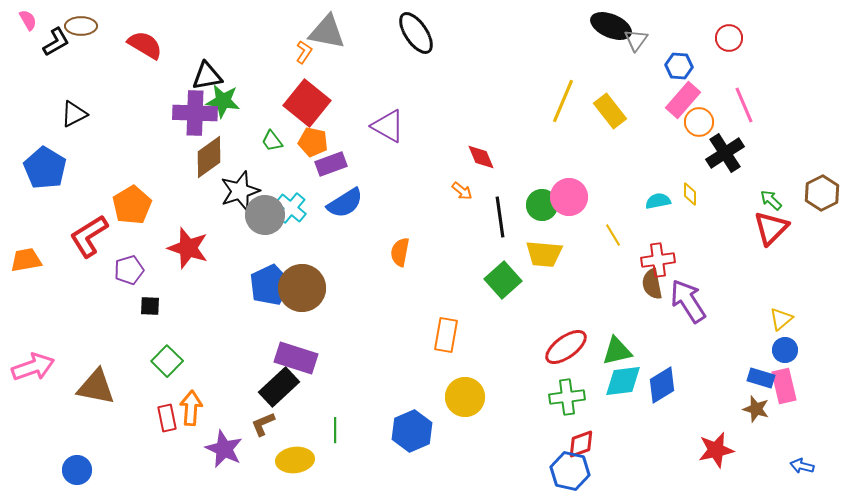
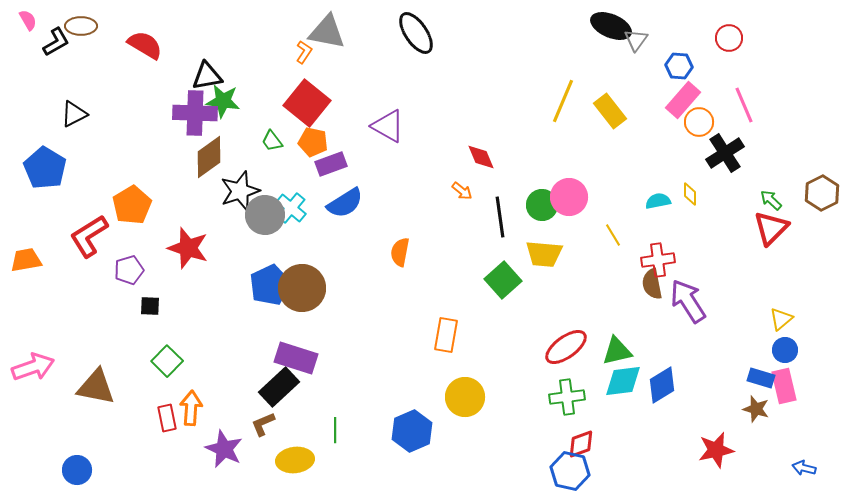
blue arrow at (802, 466): moved 2 px right, 2 px down
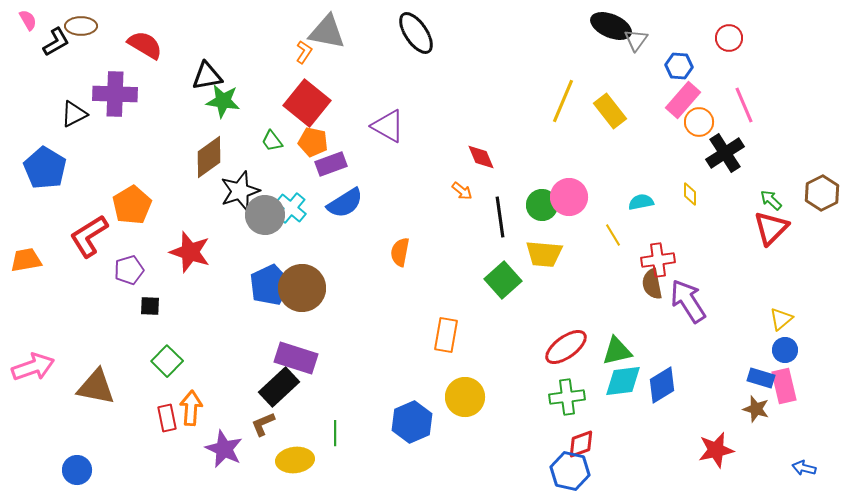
purple cross at (195, 113): moved 80 px left, 19 px up
cyan semicircle at (658, 201): moved 17 px left, 1 px down
red star at (188, 248): moved 2 px right, 4 px down
green line at (335, 430): moved 3 px down
blue hexagon at (412, 431): moved 9 px up
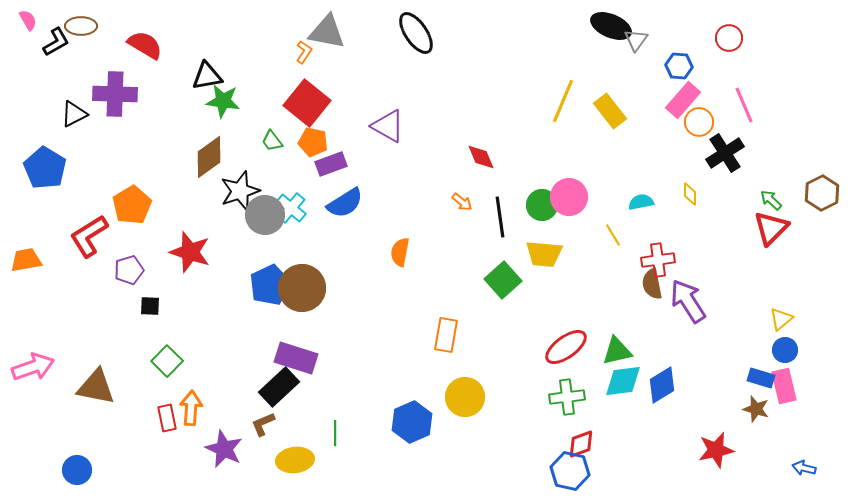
orange arrow at (462, 191): moved 11 px down
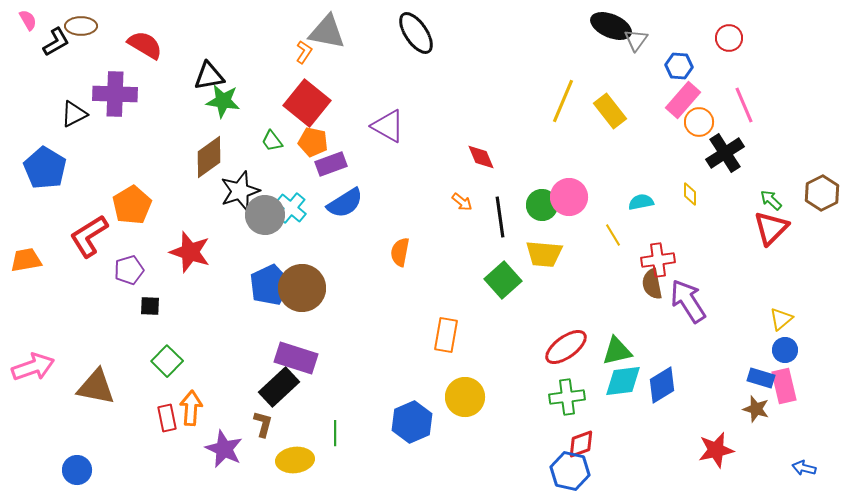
black triangle at (207, 76): moved 2 px right
brown L-shape at (263, 424): rotated 128 degrees clockwise
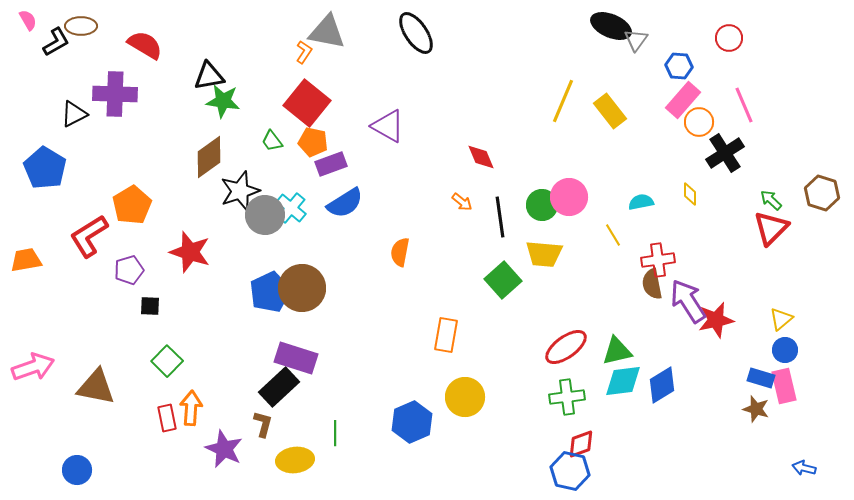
brown hexagon at (822, 193): rotated 16 degrees counterclockwise
blue pentagon at (270, 285): moved 7 px down
red star at (716, 450): moved 130 px up
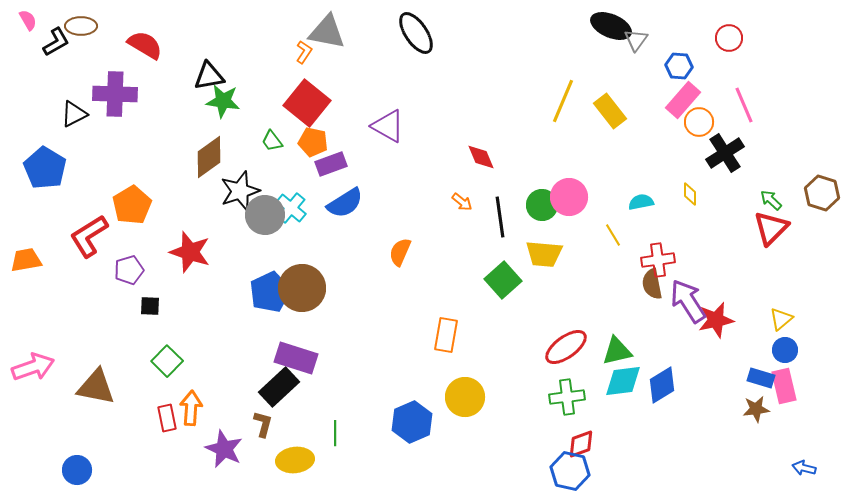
orange semicircle at (400, 252): rotated 12 degrees clockwise
brown star at (756, 409): rotated 24 degrees counterclockwise
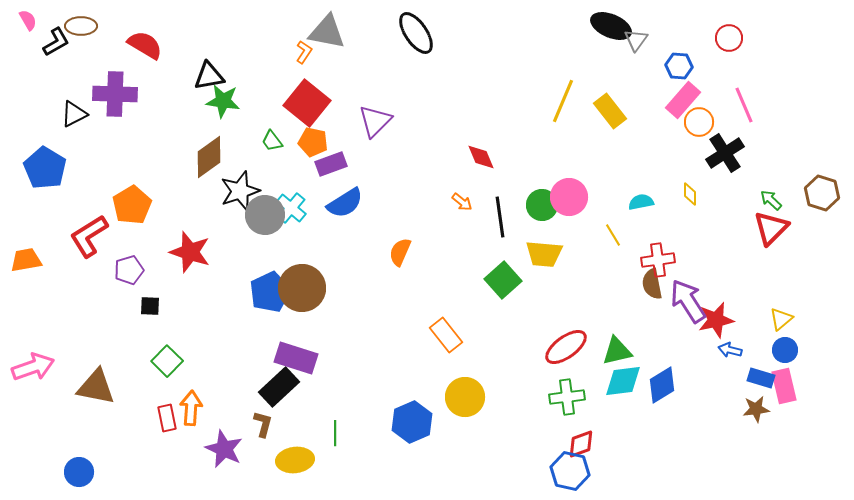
purple triangle at (388, 126): moved 13 px left, 5 px up; rotated 45 degrees clockwise
orange rectangle at (446, 335): rotated 48 degrees counterclockwise
blue arrow at (804, 468): moved 74 px left, 118 px up
blue circle at (77, 470): moved 2 px right, 2 px down
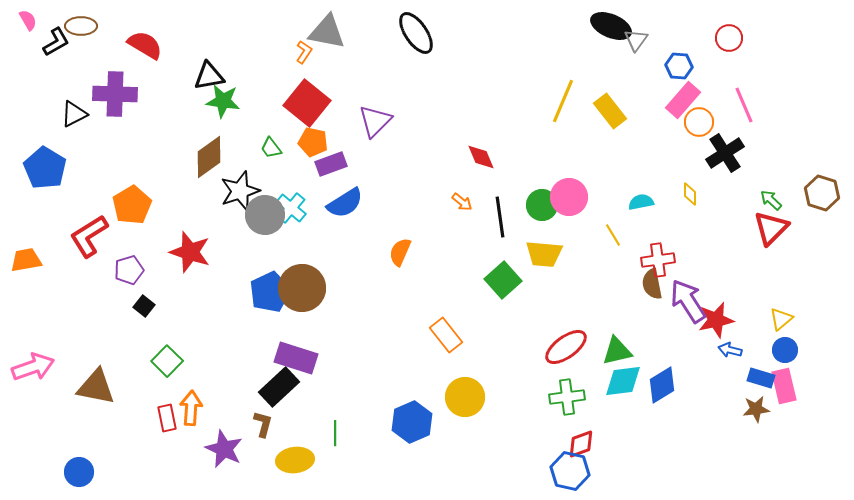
green trapezoid at (272, 141): moved 1 px left, 7 px down
black square at (150, 306): moved 6 px left; rotated 35 degrees clockwise
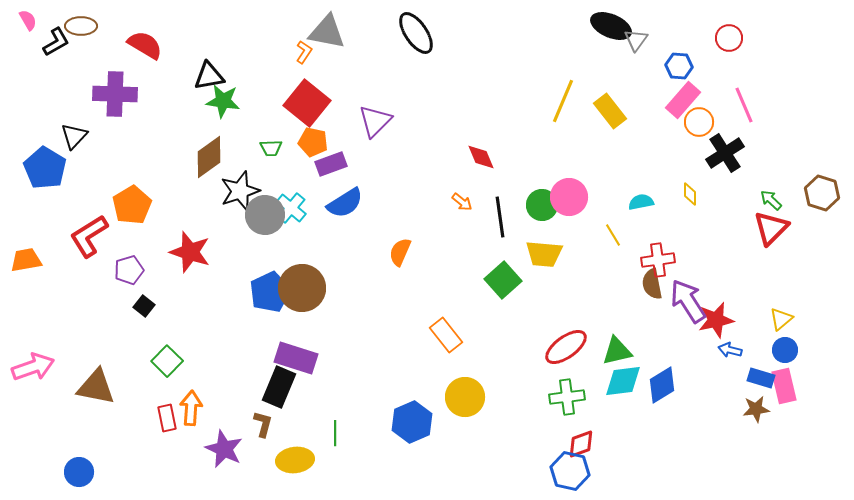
black triangle at (74, 114): moved 22 px down; rotated 20 degrees counterclockwise
green trapezoid at (271, 148): rotated 55 degrees counterclockwise
black rectangle at (279, 387): rotated 24 degrees counterclockwise
